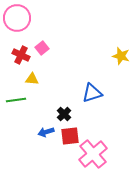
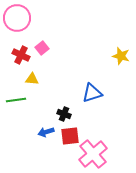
black cross: rotated 24 degrees counterclockwise
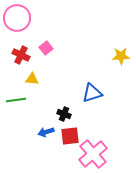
pink square: moved 4 px right
yellow star: rotated 18 degrees counterclockwise
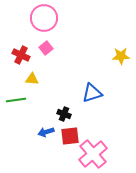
pink circle: moved 27 px right
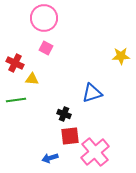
pink square: rotated 24 degrees counterclockwise
red cross: moved 6 px left, 8 px down
blue arrow: moved 4 px right, 26 px down
pink cross: moved 2 px right, 2 px up
